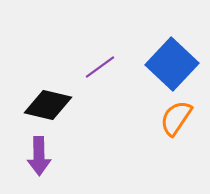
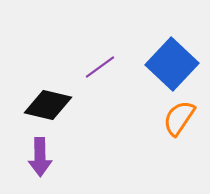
orange semicircle: moved 3 px right
purple arrow: moved 1 px right, 1 px down
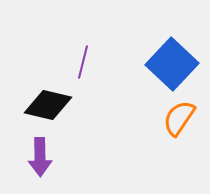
purple line: moved 17 px left, 5 px up; rotated 40 degrees counterclockwise
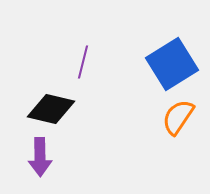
blue square: rotated 15 degrees clockwise
black diamond: moved 3 px right, 4 px down
orange semicircle: moved 1 px left, 1 px up
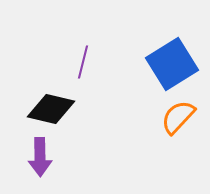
orange semicircle: rotated 9 degrees clockwise
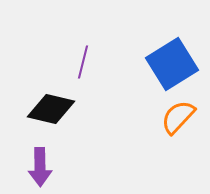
purple arrow: moved 10 px down
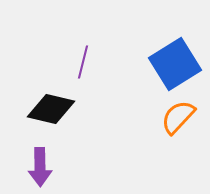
blue square: moved 3 px right
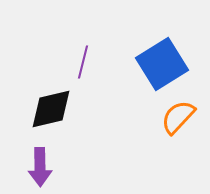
blue square: moved 13 px left
black diamond: rotated 27 degrees counterclockwise
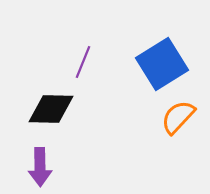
purple line: rotated 8 degrees clockwise
black diamond: rotated 15 degrees clockwise
